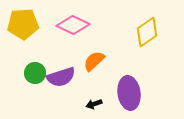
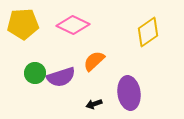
yellow diamond: moved 1 px right
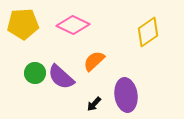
purple semicircle: rotated 60 degrees clockwise
purple ellipse: moved 3 px left, 2 px down
black arrow: rotated 28 degrees counterclockwise
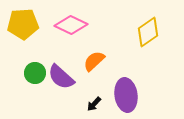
pink diamond: moved 2 px left
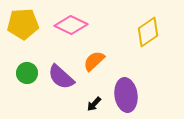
green circle: moved 8 px left
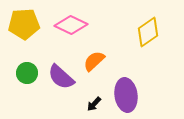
yellow pentagon: moved 1 px right
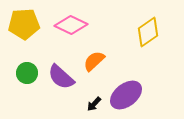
purple ellipse: rotated 60 degrees clockwise
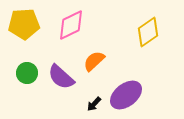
pink diamond: rotated 52 degrees counterclockwise
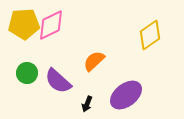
pink diamond: moved 20 px left
yellow diamond: moved 2 px right, 3 px down
purple semicircle: moved 3 px left, 4 px down
black arrow: moved 7 px left; rotated 21 degrees counterclockwise
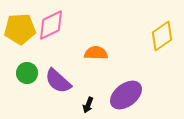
yellow pentagon: moved 4 px left, 5 px down
yellow diamond: moved 12 px right, 1 px down
orange semicircle: moved 2 px right, 8 px up; rotated 45 degrees clockwise
black arrow: moved 1 px right, 1 px down
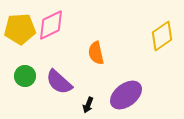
orange semicircle: rotated 105 degrees counterclockwise
green circle: moved 2 px left, 3 px down
purple semicircle: moved 1 px right, 1 px down
